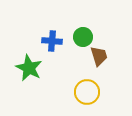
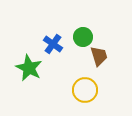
blue cross: moved 1 px right, 3 px down; rotated 30 degrees clockwise
yellow circle: moved 2 px left, 2 px up
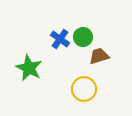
blue cross: moved 7 px right, 5 px up
brown trapezoid: rotated 90 degrees counterclockwise
yellow circle: moved 1 px left, 1 px up
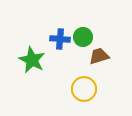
blue cross: rotated 30 degrees counterclockwise
green star: moved 3 px right, 8 px up
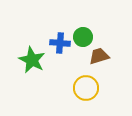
blue cross: moved 4 px down
yellow circle: moved 2 px right, 1 px up
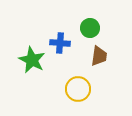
green circle: moved 7 px right, 9 px up
brown trapezoid: rotated 115 degrees clockwise
yellow circle: moved 8 px left, 1 px down
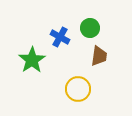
blue cross: moved 6 px up; rotated 24 degrees clockwise
green star: rotated 12 degrees clockwise
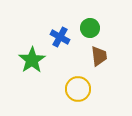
brown trapezoid: rotated 15 degrees counterclockwise
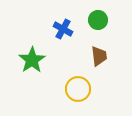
green circle: moved 8 px right, 8 px up
blue cross: moved 3 px right, 8 px up
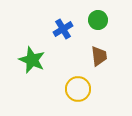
blue cross: rotated 30 degrees clockwise
green star: rotated 16 degrees counterclockwise
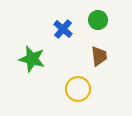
blue cross: rotated 18 degrees counterclockwise
green star: moved 1 px up; rotated 8 degrees counterclockwise
